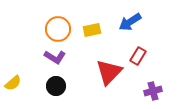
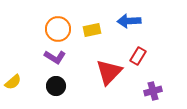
blue arrow: moved 1 px left, 1 px up; rotated 30 degrees clockwise
yellow semicircle: moved 1 px up
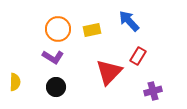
blue arrow: rotated 50 degrees clockwise
purple L-shape: moved 2 px left
yellow semicircle: moved 2 px right; rotated 48 degrees counterclockwise
black circle: moved 1 px down
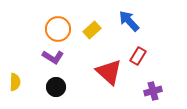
yellow rectangle: rotated 30 degrees counterclockwise
red triangle: rotated 32 degrees counterclockwise
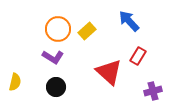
yellow rectangle: moved 5 px left, 1 px down
yellow semicircle: rotated 12 degrees clockwise
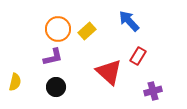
purple L-shape: rotated 45 degrees counterclockwise
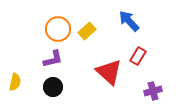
purple L-shape: moved 2 px down
black circle: moved 3 px left
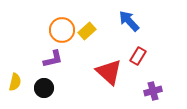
orange circle: moved 4 px right, 1 px down
black circle: moved 9 px left, 1 px down
